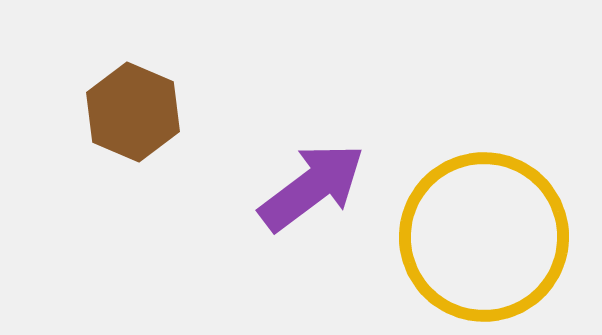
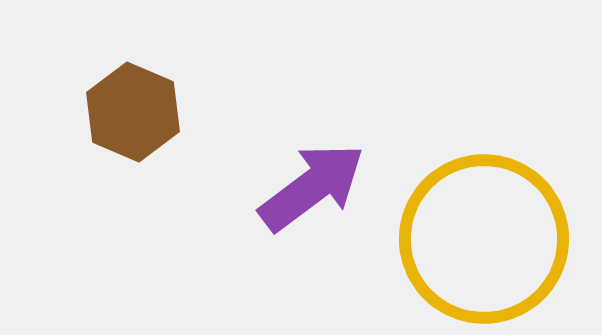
yellow circle: moved 2 px down
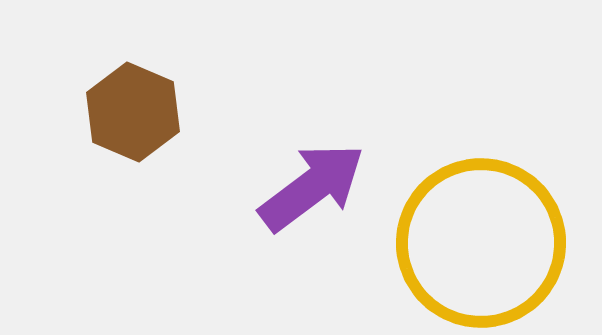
yellow circle: moved 3 px left, 4 px down
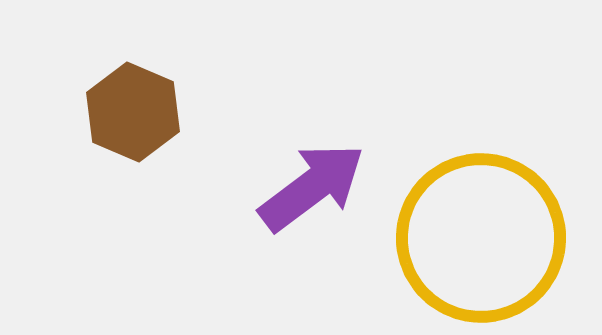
yellow circle: moved 5 px up
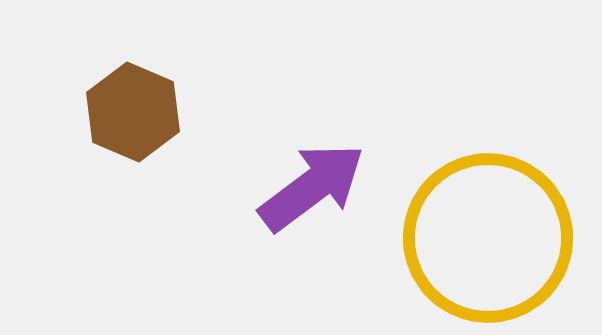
yellow circle: moved 7 px right
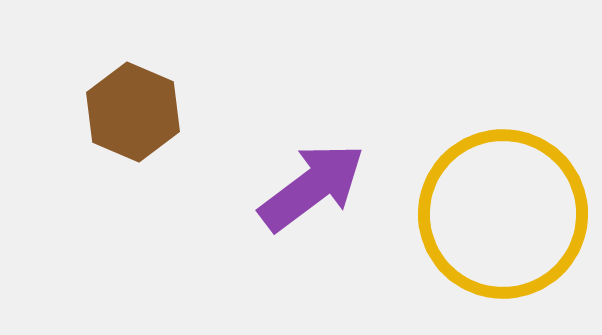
yellow circle: moved 15 px right, 24 px up
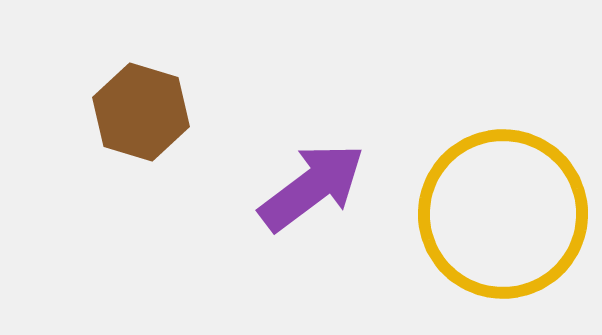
brown hexagon: moved 8 px right; rotated 6 degrees counterclockwise
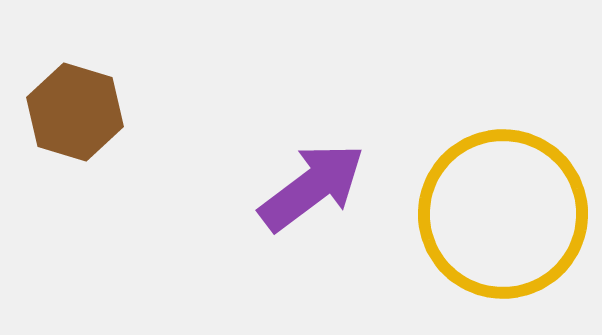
brown hexagon: moved 66 px left
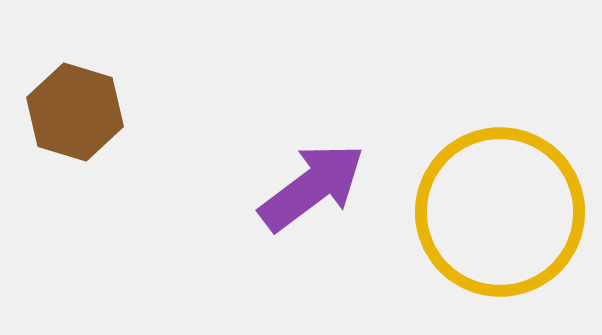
yellow circle: moved 3 px left, 2 px up
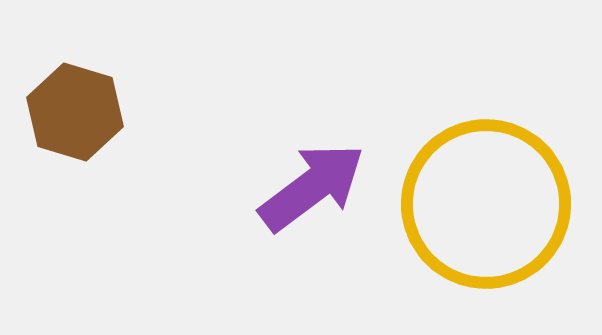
yellow circle: moved 14 px left, 8 px up
